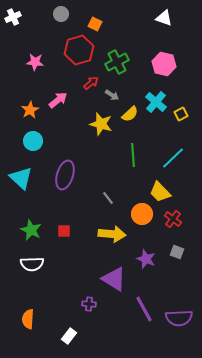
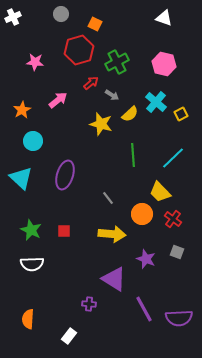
orange star: moved 8 px left
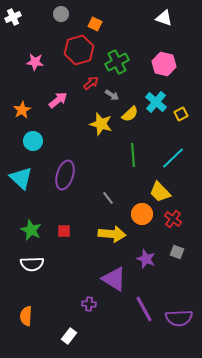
orange semicircle: moved 2 px left, 3 px up
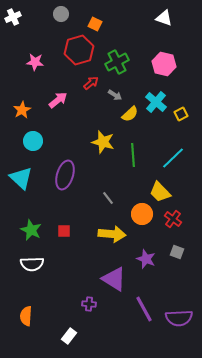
gray arrow: moved 3 px right
yellow star: moved 2 px right, 18 px down
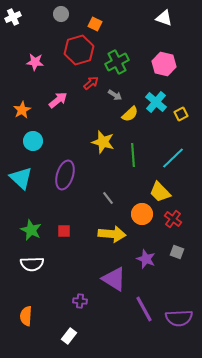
purple cross: moved 9 px left, 3 px up
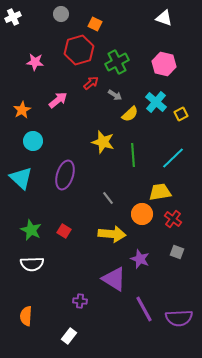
yellow trapezoid: rotated 125 degrees clockwise
red square: rotated 32 degrees clockwise
purple star: moved 6 px left
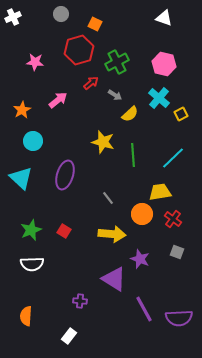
cyan cross: moved 3 px right, 4 px up
green star: rotated 25 degrees clockwise
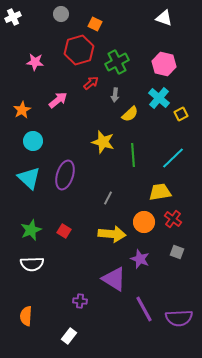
gray arrow: rotated 64 degrees clockwise
cyan triangle: moved 8 px right
gray line: rotated 64 degrees clockwise
orange circle: moved 2 px right, 8 px down
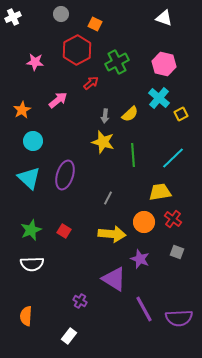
red hexagon: moved 2 px left; rotated 12 degrees counterclockwise
gray arrow: moved 10 px left, 21 px down
purple cross: rotated 24 degrees clockwise
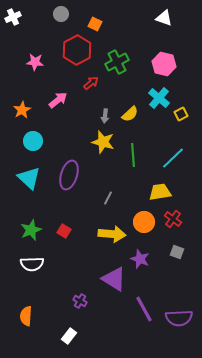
purple ellipse: moved 4 px right
